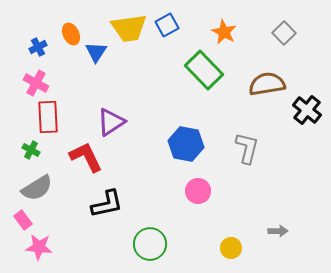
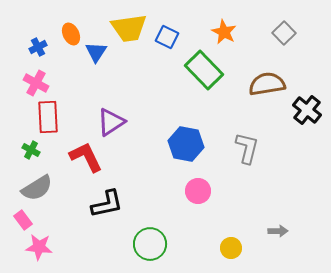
blue square: moved 12 px down; rotated 35 degrees counterclockwise
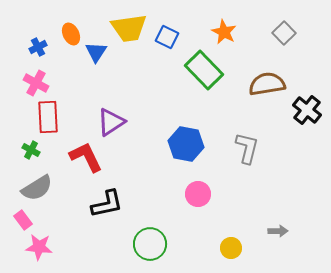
pink circle: moved 3 px down
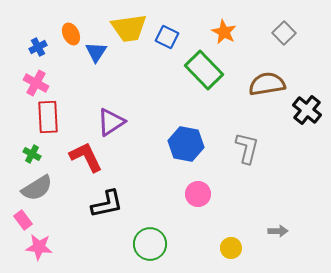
green cross: moved 1 px right, 4 px down
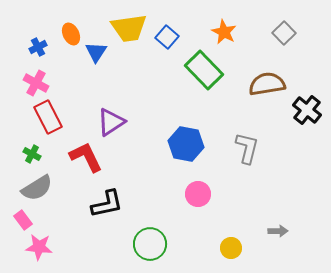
blue square: rotated 15 degrees clockwise
red rectangle: rotated 24 degrees counterclockwise
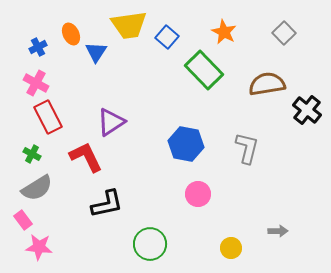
yellow trapezoid: moved 3 px up
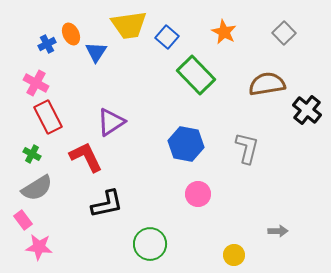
blue cross: moved 9 px right, 3 px up
green rectangle: moved 8 px left, 5 px down
yellow circle: moved 3 px right, 7 px down
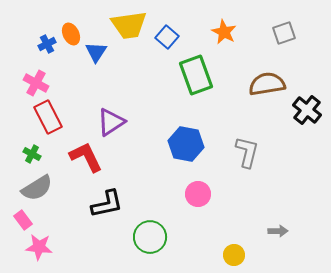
gray square: rotated 25 degrees clockwise
green rectangle: rotated 24 degrees clockwise
gray L-shape: moved 4 px down
green circle: moved 7 px up
